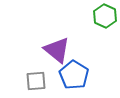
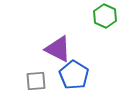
purple triangle: moved 1 px right, 1 px up; rotated 12 degrees counterclockwise
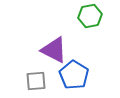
green hexagon: moved 15 px left; rotated 25 degrees clockwise
purple triangle: moved 4 px left, 1 px down
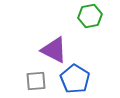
blue pentagon: moved 1 px right, 4 px down
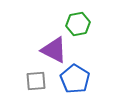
green hexagon: moved 12 px left, 8 px down
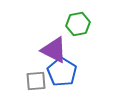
blue pentagon: moved 13 px left, 7 px up
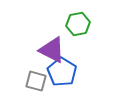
purple triangle: moved 2 px left
gray square: rotated 20 degrees clockwise
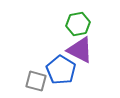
purple triangle: moved 28 px right
blue pentagon: moved 1 px left, 2 px up
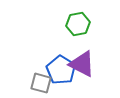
purple triangle: moved 2 px right, 14 px down
gray square: moved 5 px right, 2 px down
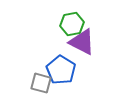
green hexagon: moved 6 px left
purple triangle: moved 22 px up
